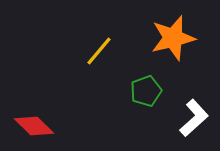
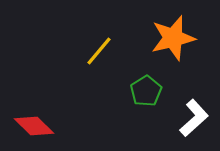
green pentagon: rotated 12 degrees counterclockwise
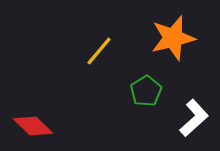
red diamond: moved 1 px left
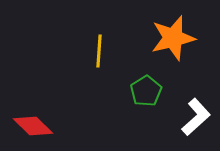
yellow line: rotated 36 degrees counterclockwise
white L-shape: moved 2 px right, 1 px up
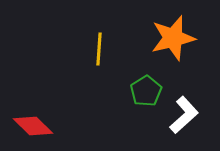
yellow line: moved 2 px up
white L-shape: moved 12 px left, 2 px up
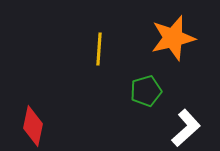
green pentagon: rotated 16 degrees clockwise
white L-shape: moved 2 px right, 13 px down
red diamond: rotated 57 degrees clockwise
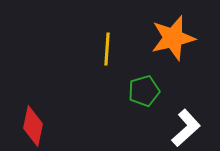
yellow line: moved 8 px right
green pentagon: moved 2 px left
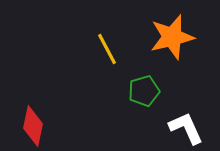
orange star: moved 1 px left, 1 px up
yellow line: rotated 32 degrees counterclockwise
white L-shape: rotated 72 degrees counterclockwise
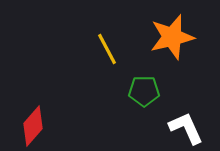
green pentagon: rotated 16 degrees clockwise
red diamond: rotated 30 degrees clockwise
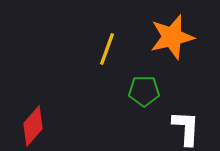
yellow line: rotated 48 degrees clockwise
white L-shape: rotated 27 degrees clockwise
